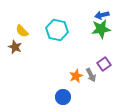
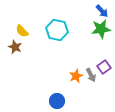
blue arrow: moved 4 px up; rotated 120 degrees counterclockwise
purple square: moved 3 px down
blue circle: moved 6 px left, 4 px down
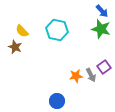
green star: rotated 24 degrees clockwise
orange star: rotated 16 degrees clockwise
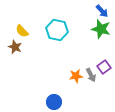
blue circle: moved 3 px left, 1 px down
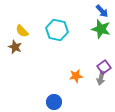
gray arrow: moved 10 px right, 3 px down; rotated 40 degrees clockwise
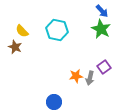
green star: rotated 12 degrees clockwise
gray arrow: moved 11 px left
